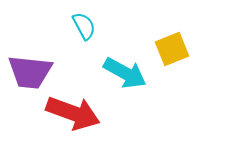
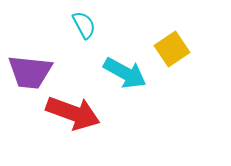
cyan semicircle: moved 1 px up
yellow square: rotated 12 degrees counterclockwise
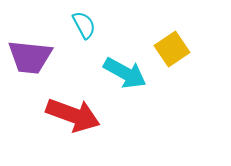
purple trapezoid: moved 15 px up
red arrow: moved 2 px down
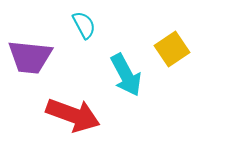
cyan arrow: moved 1 px right, 2 px down; rotated 33 degrees clockwise
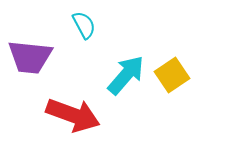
yellow square: moved 26 px down
cyan arrow: rotated 111 degrees counterclockwise
